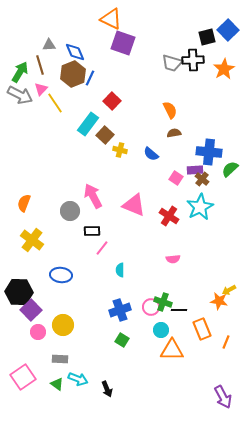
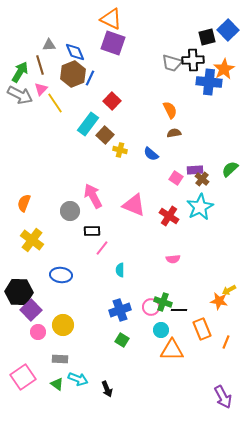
purple square at (123, 43): moved 10 px left
blue cross at (209, 152): moved 70 px up
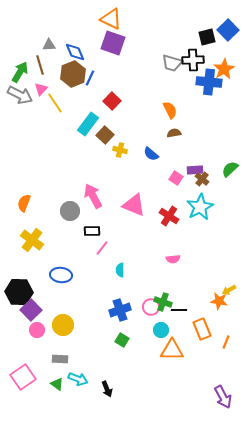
pink circle at (38, 332): moved 1 px left, 2 px up
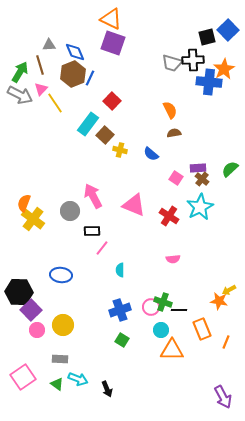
purple rectangle at (195, 170): moved 3 px right, 2 px up
yellow cross at (32, 240): moved 1 px right, 21 px up
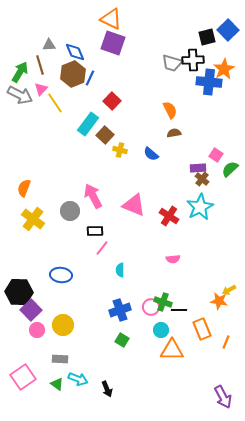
pink square at (176, 178): moved 40 px right, 23 px up
orange semicircle at (24, 203): moved 15 px up
black rectangle at (92, 231): moved 3 px right
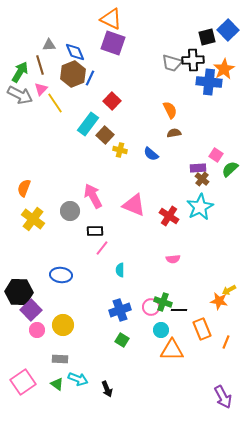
pink square at (23, 377): moved 5 px down
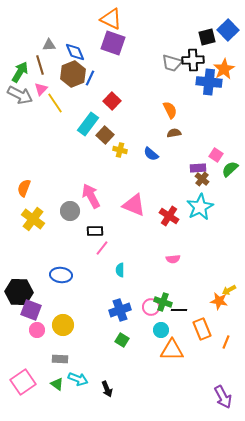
pink arrow at (93, 196): moved 2 px left
purple square at (31, 310): rotated 25 degrees counterclockwise
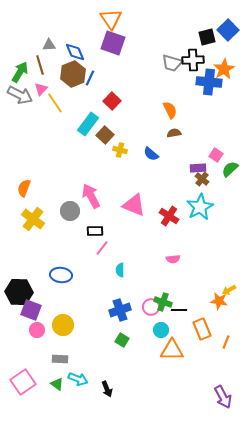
orange triangle at (111, 19): rotated 30 degrees clockwise
